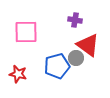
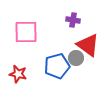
purple cross: moved 2 px left
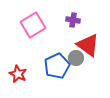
pink square: moved 7 px right, 7 px up; rotated 30 degrees counterclockwise
blue pentagon: rotated 10 degrees counterclockwise
red star: rotated 12 degrees clockwise
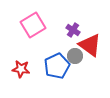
purple cross: moved 10 px down; rotated 24 degrees clockwise
red triangle: moved 2 px right
gray circle: moved 1 px left, 2 px up
red star: moved 3 px right, 5 px up; rotated 18 degrees counterclockwise
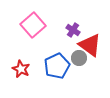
pink square: rotated 10 degrees counterclockwise
gray circle: moved 4 px right, 2 px down
red star: rotated 18 degrees clockwise
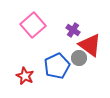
red star: moved 4 px right, 7 px down
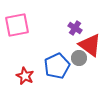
pink square: moved 16 px left; rotated 30 degrees clockwise
purple cross: moved 2 px right, 2 px up
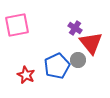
red triangle: moved 1 px right, 2 px up; rotated 15 degrees clockwise
gray circle: moved 1 px left, 2 px down
red star: moved 1 px right, 1 px up
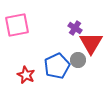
red triangle: rotated 10 degrees clockwise
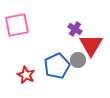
purple cross: moved 1 px down
red triangle: moved 2 px down
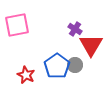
gray circle: moved 3 px left, 5 px down
blue pentagon: rotated 10 degrees counterclockwise
